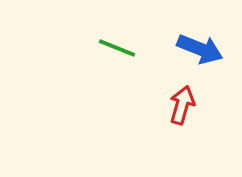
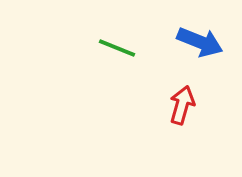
blue arrow: moved 7 px up
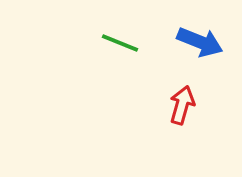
green line: moved 3 px right, 5 px up
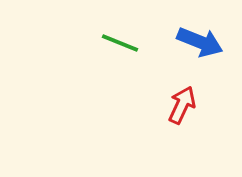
red arrow: rotated 9 degrees clockwise
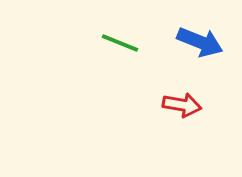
red arrow: rotated 75 degrees clockwise
